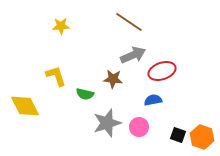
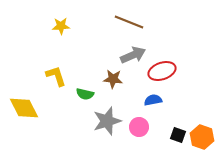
brown line: rotated 12 degrees counterclockwise
yellow diamond: moved 1 px left, 2 px down
gray star: moved 2 px up
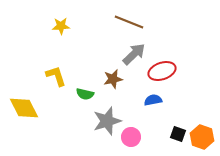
gray arrow: moved 1 px right, 1 px up; rotated 20 degrees counterclockwise
brown star: rotated 18 degrees counterclockwise
pink circle: moved 8 px left, 10 px down
black square: moved 1 px up
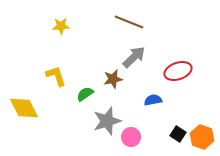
gray arrow: moved 3 px down
red ellipse: moved 16 px right
green semicircle: rotated 132 degrees clockwise
black square: rotated 14 degrees clockwise
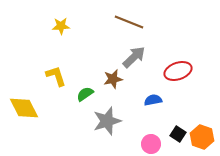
pink circle: moved 20 px right, 7 px down
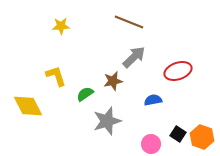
brown star: moved 2 px down
yellow diamond: moved 4 px right, 2 px up
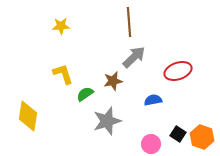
brown line: rotated 64 degrees clockwise
yellow L-shape: moved 7 px right, 2 px up
yellow diamond: moved 10 px down; rotated 36 degrees clockwise
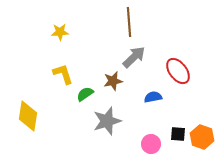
yellow star: moved 1 px left, 6 px down
red ellipse: rotated 72 degrees clockwise
blue semicircle: moved 3 px up
black square: rotated 28 degrees counterclockwise
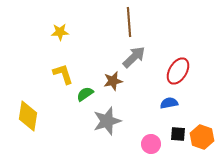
red ellipse: rotated 68 degrees clockwise
blue semicircle: moved 16 px right, 6 px down
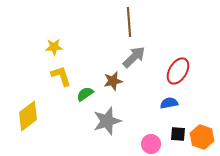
yellow star: moved 6 px left, 15 px down
yellow L-shape: moved 2 px left, 2 px down
yellow diamond: rotated 44 degrees clockwise
